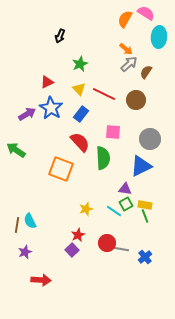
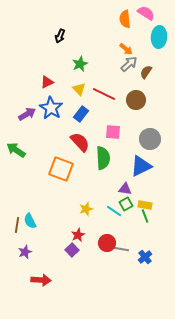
orange semicircle: rotated 36 degrees counterclockwise
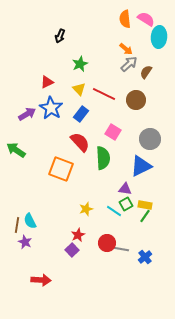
pink semicircle: moved 6 px down
pink square: rotated 28 degrees clockwise
green line: rotated 56 degrees clockwise
purple star: moved 10 px up; rotated 24 degrees counterclockwise
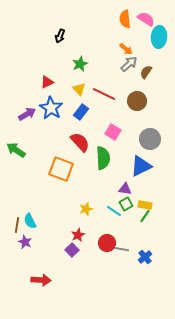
brown circle: moved 1 px right, 1 px down
blue rectangle: moved 2 px up
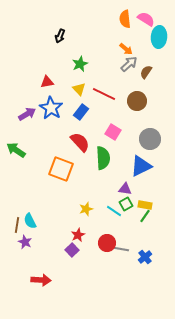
red triangle: rotated 16 degrees clockwise
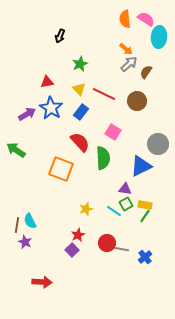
gray circle: moved 8 px right, 5 px down
red arrow: moved 1 px right, 2 px down
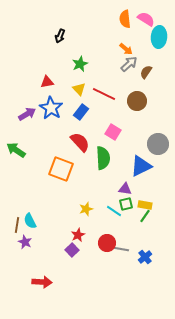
green square: rotated 16 degrees clockwise
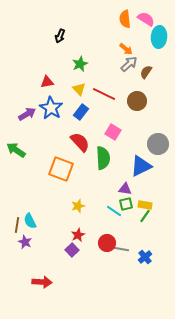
yellow star: moved 8 px left, 3 px up
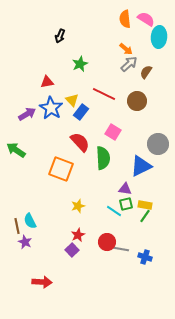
yellow triangle: moved 7 px left, 11 px down
brown line: moved 1 px down; rotated 21 degrees counterclockwise
red circle: moved 1 px up
blue cross: rotated 32 degrees counterclockwise
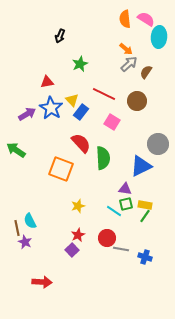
pink square: moved 1 px left, 10 px up
red semicircle: moved 1 px right, 1 px down
brown line: moved 2 px down
red circle: moved 4 px up
